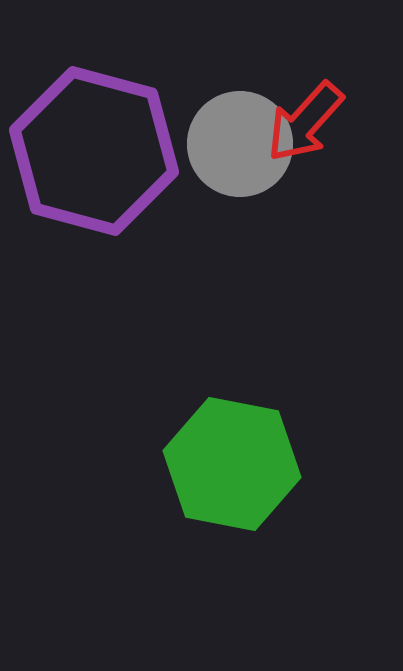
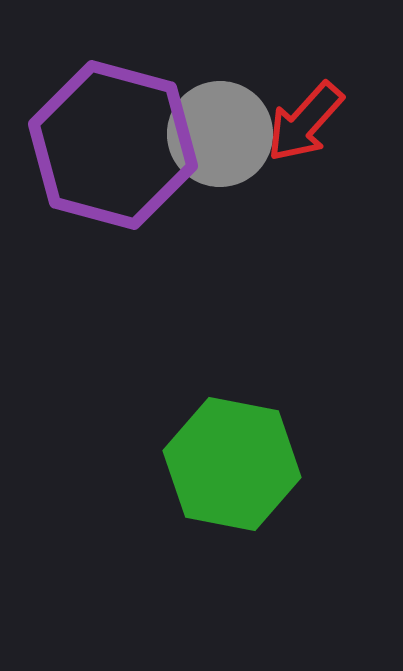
gray circle: moved 20 px left, 10 px up
purple hexagon: moved 19 px right, 6 px up
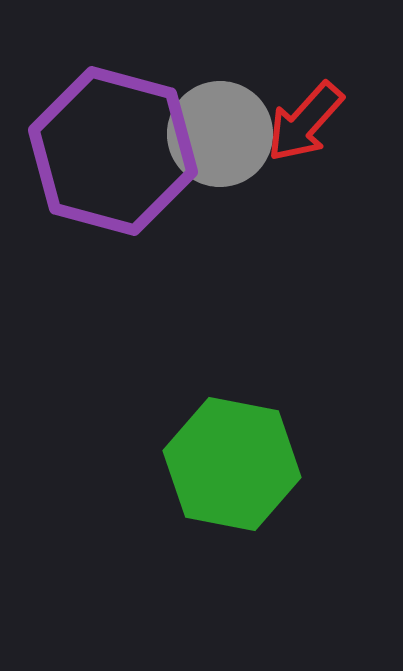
purple hexagon: moved 6 px down
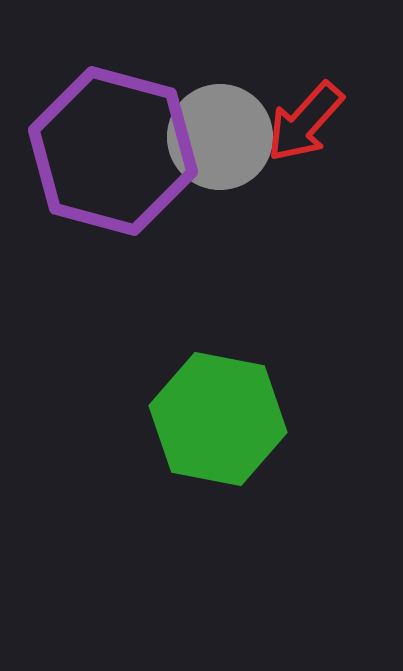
gray circle: moved 3 px down
green hexagon: moved 14 px left, 45 px up
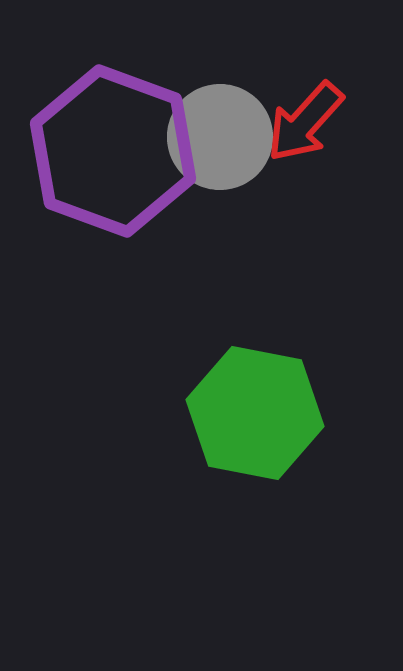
purple hexagon: rotated 5 degrees clockwise
green hexagon: moved 37 px right, 6 px up
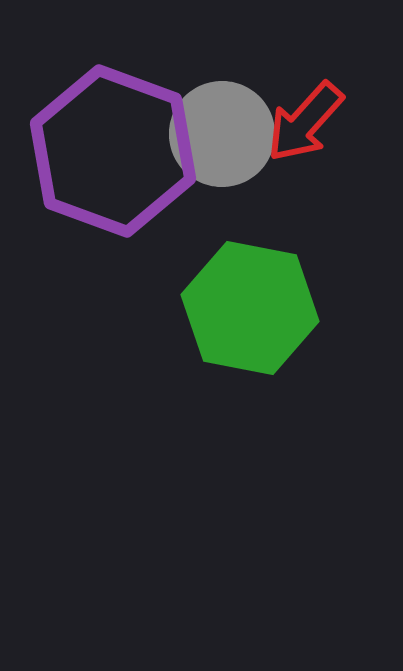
gray circle: moved 2 px right, 3 px up
green hexagon: moved 5 px left, 105 px up
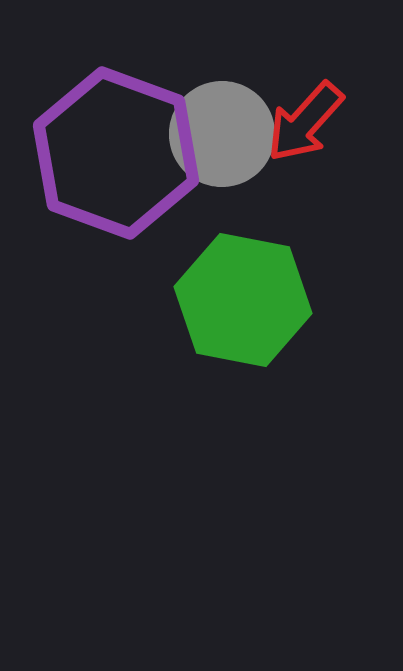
purple hexagon: moved 3 px right, 2 px down
green hexagon: moved 7 px left, 8 px up
